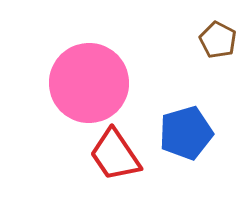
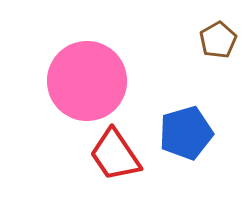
brown pentagon: rotated 15 degrees clockwise
pink circle: moved 2 px left, 2 px up
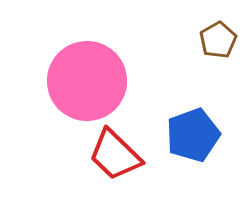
blue pentagon: moved 7 px right, 2 px down; rotated 4 degrees counterclockwise
red trapezoid: rotated 12 degrees counterclockwise
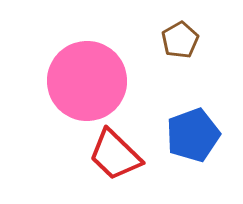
brown pentagon: moved 38 px left
